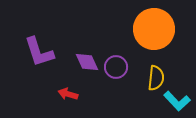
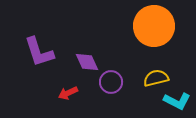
orange circle: moved 3 px up
purple circle: moved 5 px left, 15 px down
yellow semicircle: rotated 110 degrees counterclockwise
red arrow: moved 1 px up; rotated 42 degrees counterclockwise
cyan L-shape: rotated 20 degrees counterclockwise
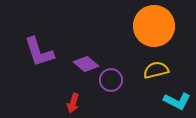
purple diamond: moved 1 px left, 2 px down; rotated 25 degrees counterclockwise
yellow semicircle: moved 8 px up
purple circle: moved 2 px up
red arrow: moved 5 px right, 10 px down; rotated 48 degrees counterclockwise
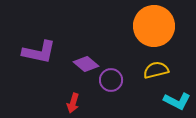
purple L-shape: rotated 60 degrees counterclockwise
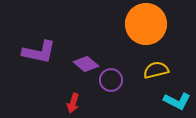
orange circle: moved 8 px left, 2 px up
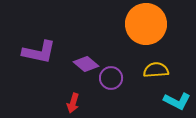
yellow semicircle: rotated 10 degrees clockwise
purple circle: moved 2 px up
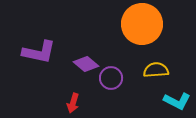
orange circle: moved 4 px left
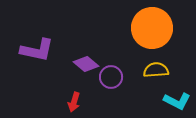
orange circle: moved 10 px right, 4 px down
purple L-shape: moved 2 px left, 2 px up
purple circle: moved 1 px up
red arrow: moved 1 px right, 1 px up
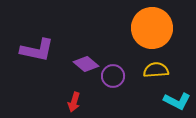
purple circle: moved 2 px right, 1 px up
